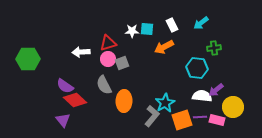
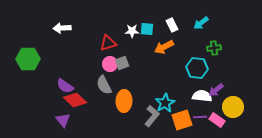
white arrow: moved 19 px left, 24 px up
pink circle: moved 2 px right, 5 px down
pink rectangle: rotated 21 degrees clockwise
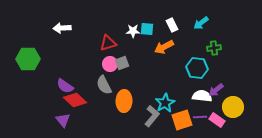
white star: moved 1 px right
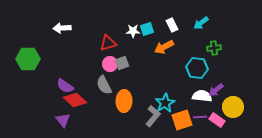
cyan square: rotated 24 degrees counterclockwise
gray L-shape: moved 1 px right
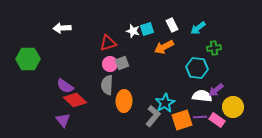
cyan arrow: moved 3 px left, 5 px down
white star: rotated 16 degrees clockwise
gray semicircle: moved 3 px right; rotated 30 degrees clockwise
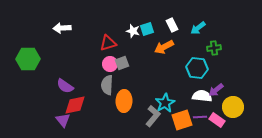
red diamond: moved 5 px down; rotated 55 degrees counterclockwise
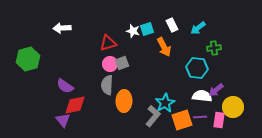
orange arrow: rotated 90 degrees counterclockwise
green hexagon: rotated 15 degrees counterclockwise
pink rectangle: moved 2 px right; rotated 63 degrees clockwise
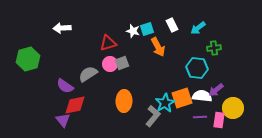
orange arrow: moved 6 px left
gray semicircle: moved 19 px left, 11 px up; rotated 54 degrees clockwise
yellow circle: moved 1 px down
orange square: moved 22 px up
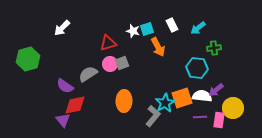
white arrow: rotated 42 degrees counterclockwise
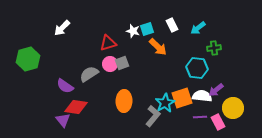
orange arrow: rotated 18 degrees counterclockwise
gray semicircle: moved 1 px right
red diamond: moved 1 px right, 2 px down; rotated 20 degrees clockwise
pink rectangle: moved 1 px left, 2 px down; rotated 35 degrees counterclockwise
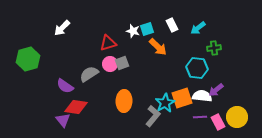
yellow circle: moved 4 px right, 9 px down
